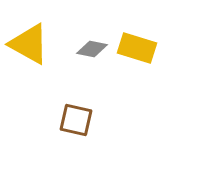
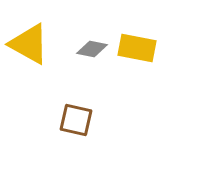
yellow rectangle: rotated 6 degrees counterclockwise
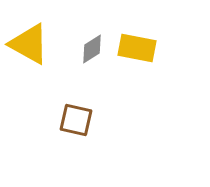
gray diamond: rotated 44 degrees counterclockwise
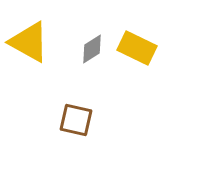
yellow triangle: moved 2 px up
yellow rectangle: rotated 15 degrees clockwise
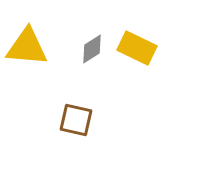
yellow triangle: moved 2 px left, 5 px down; rotated 24 degrees counterclockwise
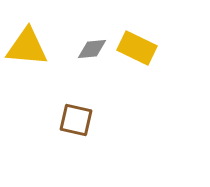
gray diamond: rotated 28 degrees clockwise
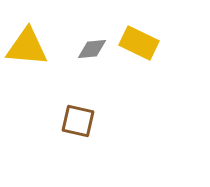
yellow rectangle: moved 2 px right, 5 px up
brown square: moved 2 px right, 1 px down
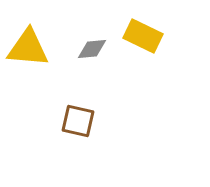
yellow rectangle: moved 4 px right, 7 px up
yellow triangle: moved 1 px right, 1 px down
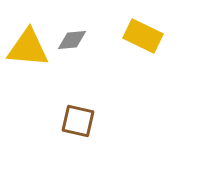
gray diamond: moved 20 px left, 9 px up
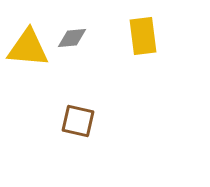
yellow rectangle: rotated 57 degrees clockwise
gray diamond: moved 2 px up
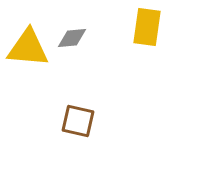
yellow rectangle: moved 4 px right, 9 px up; rotated 15 degrees clockwise
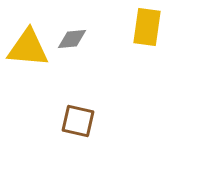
gray diamond: moved 1 px down
